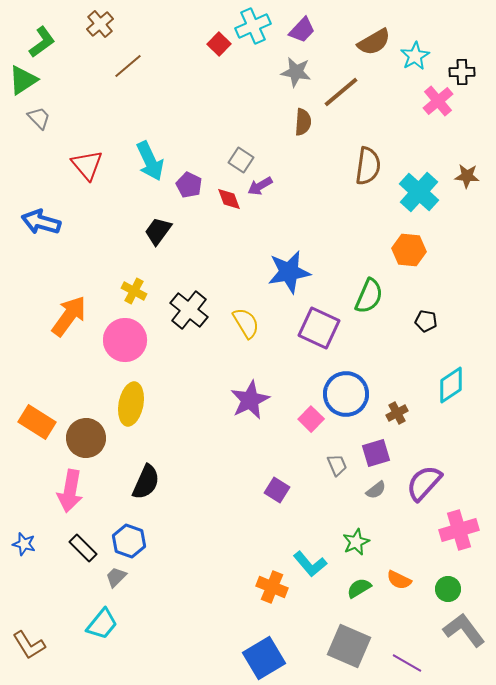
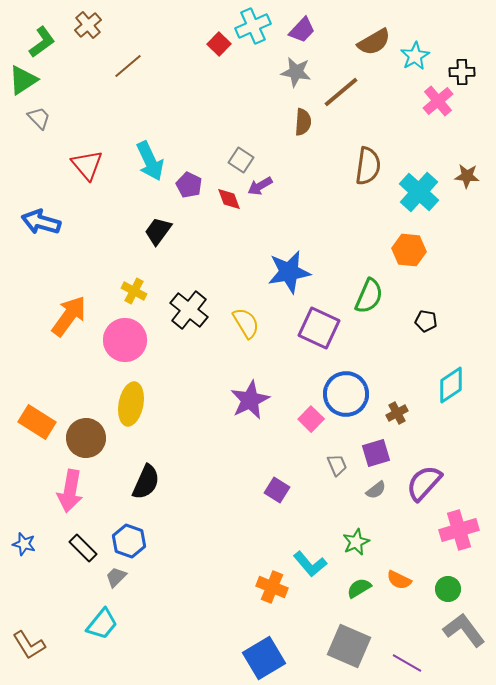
brown cross at (100, 24): moved 12 px left, 1 px down
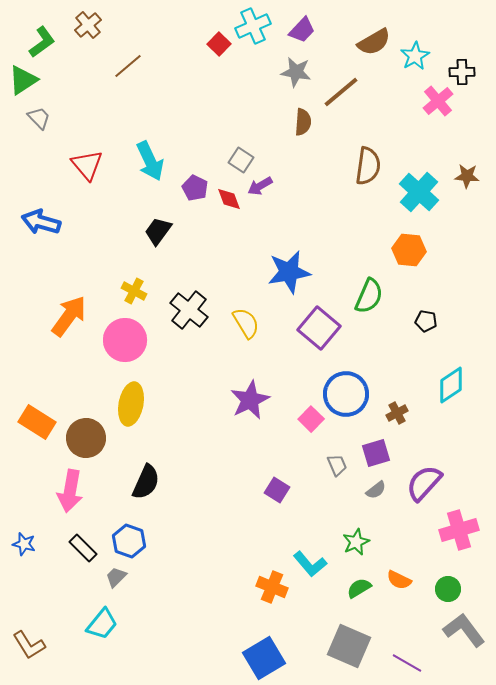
purple pentagon at (189, 185): moved 6 px right, 3 px down
purple square at (319, 328): rotated 15 degrees clockwise
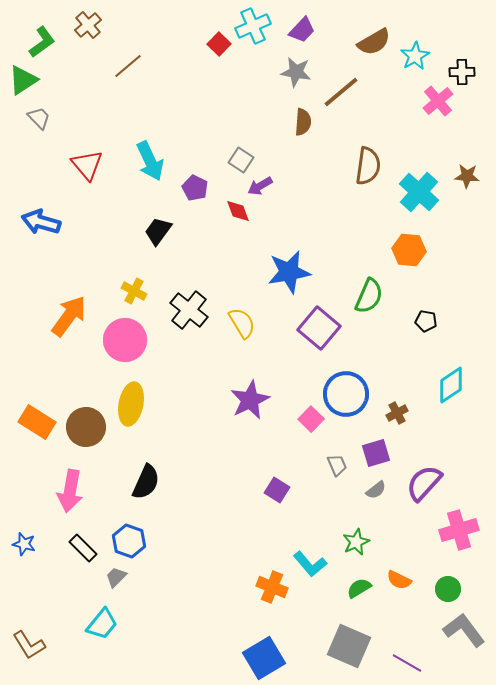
red diamond at (229, 199): moved 9 px right, 12 px down
yellow semicircle at (246, 323): moved 4 px left
brown circle at (86, 438): moved 11 px up
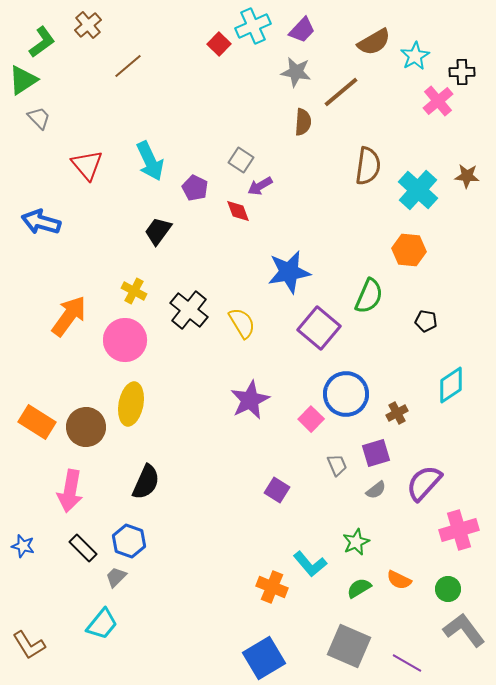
cyan cross at (419, 192): moved 1 px left, 2 px up
blue star at (24, 544): moved 1 px left, 2 px down
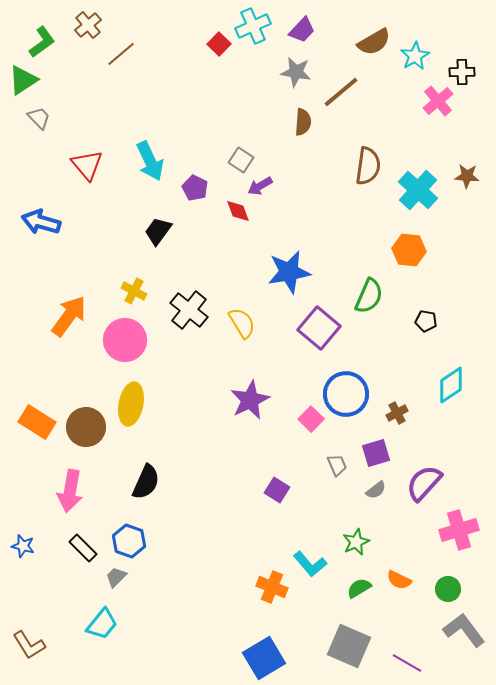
brown line at (128, 66): moved 7 px left, 12 px up
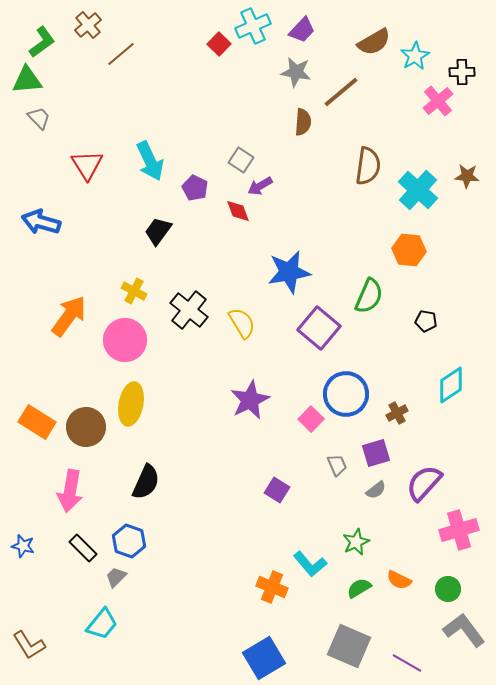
green triangle at (23, 80): moved 4 px right; rotated 28 degrees clockwise
red triangle at (87, 165): rotated 8 degrees clockwise
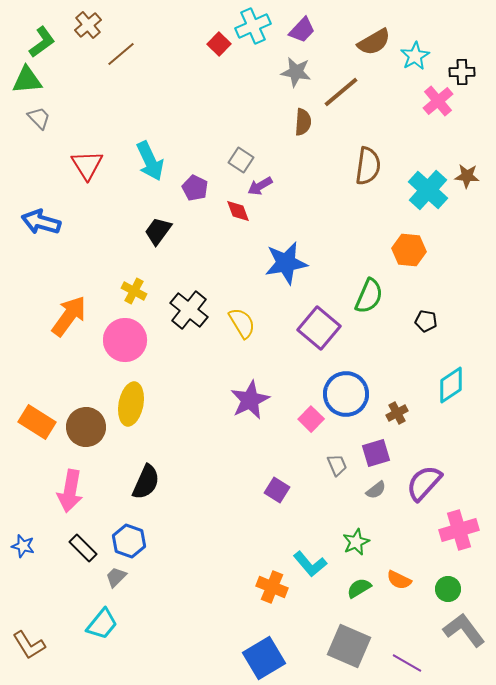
cyan cross at (418, 190): moved 10 px right
blue star at (289, 272): moved 3 px left, 9 px up
